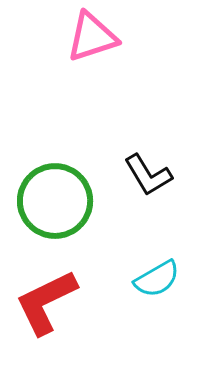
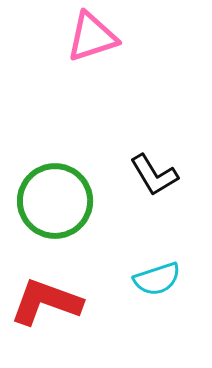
black L-shape: moved 6 px right
cyan semicircle: rotated 12 degrees clockwise
red L-shape: rotated 46 degrees clockwise
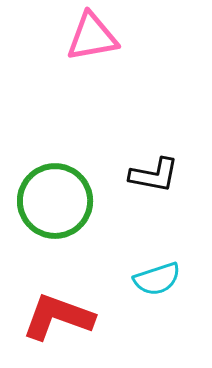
pink triangle: rotated 8 degrees clockwise
black L-shape: rotated 48 degrees counterclockwise
red L-shape: moved 12 px right, 15 px down
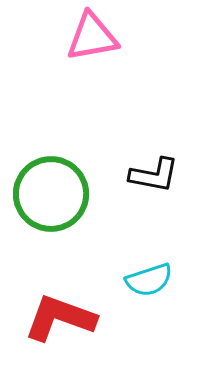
green circle: moved 4 px left, 7 px up
cyan semicircle: moved 8 px left, 1 px down
red L-shape: moved 2 px right, 1 px down
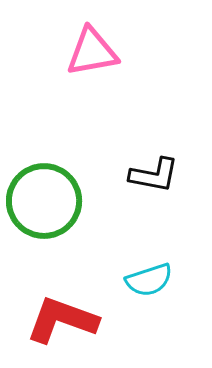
pink triangle: moved 15 px down
green circle: moved 7 px left, 7 px down
red L-shape: moved 2 px right, 2 px down
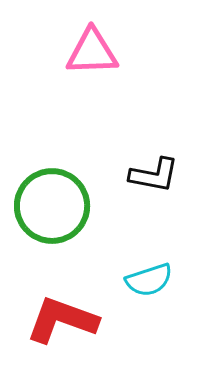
pink triangle: rotated 8 degrees clockwise
green circle: moved 8 px right, 5 px down
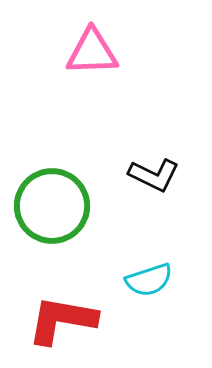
black L-shape: rotated 15 degrees clockwise
red L-shape: rotated 10 degrees counterclockwise
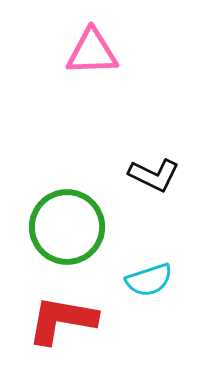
green circle: moved 15 px right, 21 px down
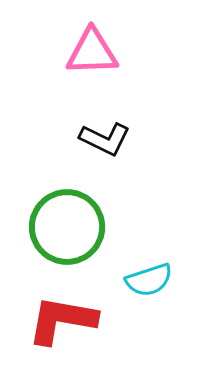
black L-shape: moved 49 px left, 36 px up
